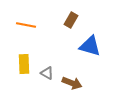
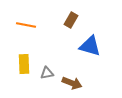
gray triangle: rotated 40 degrees counterclockwise
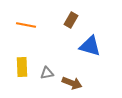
yellow rectangle: moved 2 px left, 3 px down
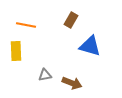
yellow rectangle: moved 6 px left, 16 px up
gray triangle: moved 2 px left, 2 px down
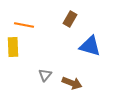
brown rectangle: moved 1 px left, 1 px up
orange line: moved 2 px left
yellow rectangle: moved 3 px left, 4 px up
gray triangle: rotated 40 degrees counterclockwise
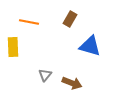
orange line: moved 5 px right, 3 px up
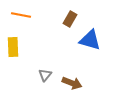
orange line: moved 8 px left, 7 px up
blue triangle: moved 6 px up
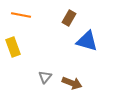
brown rectangle: moved 1 px left, 1 px up
blue triangle: moved 3 px left, 1 px down
yellow rectangle: rotated 18 degrees counterclockwise
gray triangle: moved 2 px down
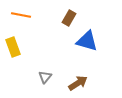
brown arrow: moved 6 px right; rotated 54 degrees counterclockwise
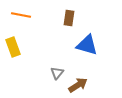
brown rectangle: rotated 21 degrees counterclockwise
blue triangle: moved 4 px down
gray triangle: moved 12 px right, 4 px up
brown arrow: moved 2 px down
